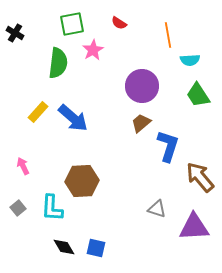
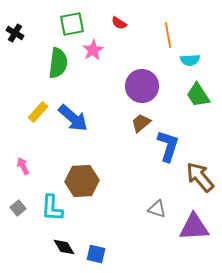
blue square: moved 6 px down
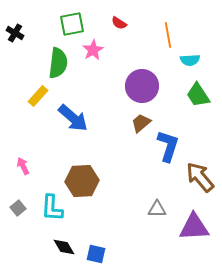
yellow rectangle: moved 16 px up
gray triangle: rotated 18 degrees counterclockwise
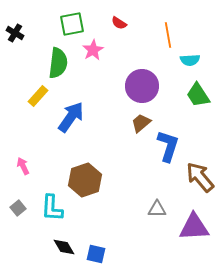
blue arrow: moved 2 px left, 1 px up; rotated 96 degrees counterclockwise
brown hexagon: moved 3 px right, 1 px up; rotated 16 degrees counterclockwise
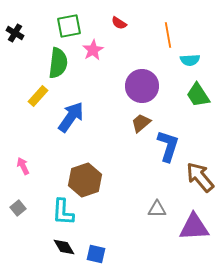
green square: moved 3 px left, 2 px down
cyan L-shape: moved 11 px right, 4 px down
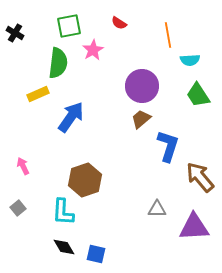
yellow rectangle: moved 2 px up; rotated 25 degrees clockwise
brown trapezoid: moved 4 px up
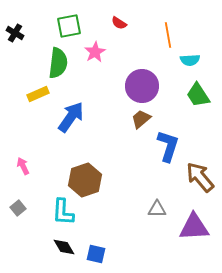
pink star: moved 2 px right, 2 px down
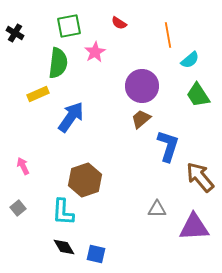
cyan semicircle: rotated 36 degrees counterclockwise
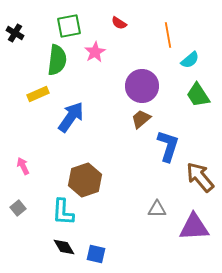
green semicircle: moved 1 px left, 3 px up
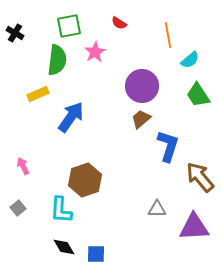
cyan L-shape: moved 2 px left, 2 px up
blue square: rotated 12 degrees counterclockwise
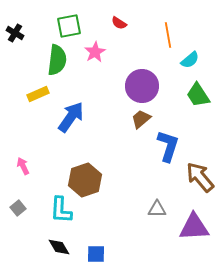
black diamond: moved 5 px left
